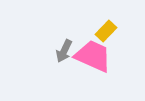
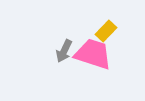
pink trapezoid: moved 2 px up; rotated 6 degrees counterclockwise
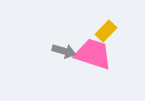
gray arrow: rotated 100 degrees counterclockwise
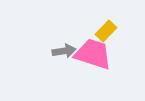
gray arrow: rotated 25 degrees counterclockwise
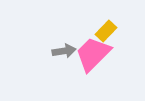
pink trapezoid: rotated 63 degrees counterclockwise
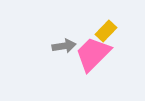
gray arrow: moved 5 px up
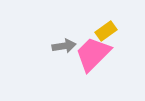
yellow rectangle: rotated 10 degrees clockwise
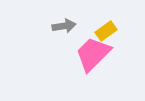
gray arrow: moved 20 px up
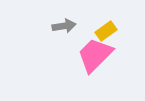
pink trapezoid: moved 2 px right, 1 px down
